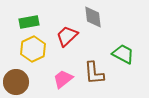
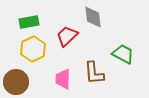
pink trapezoid: rotated 50 degrees counterclockwise
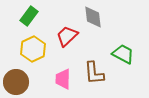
green rectangle: moved 6 px up; rotated 42 degrees counterclockwise
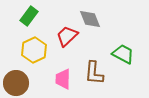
gray diamond: moved 3 px left, 2 px down; rotated 15 degrees counterclockwise
yellow hexagon: moved 1 px right, 1 px down
brown L-shape: rotated 10 degrees clockwise
brown circle: moved 1 px down
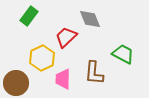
red trapezoid: moved 1 px left, 1 px down
yellow hexagon: moved 8 px right, 8 px down
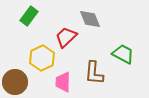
pink trapezoid: moved 3 px down
brown circle: moved 1 px left, 1 px up
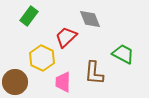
yellow hexagon: rotated 10 degrees counterclockwise
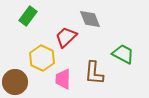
green rectangle: moved 1 px left
pink trapezoid: moved 3 px up
